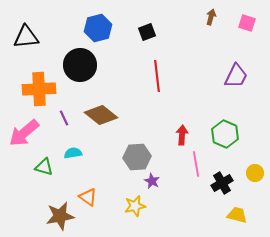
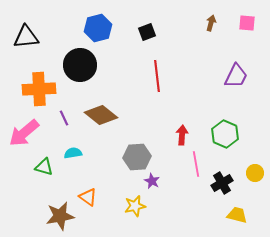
brown arrow: moved 6 px down
pink square: rotated 12 degrees counterclockwise
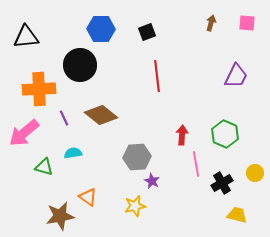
blue hexagon: moved 3 px right, 1 px down; rotated 16 degrees clockwise
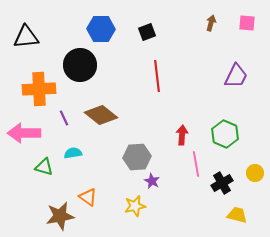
pink arrow: rotated 40 degrees clockwise
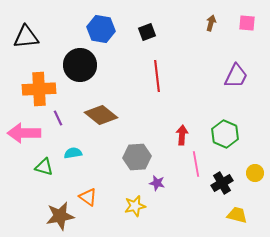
blue hexagon: rotated 8 degrees clockwise
purple line: moved 6 px left
purple star: moved 5 px right, 2 px down; rotated 14 degrees counterclockwise
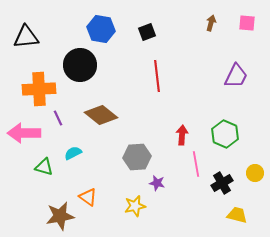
cyan semicircle: rotated 18 degrees counterclockwise
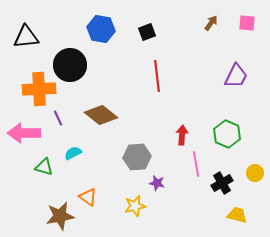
brown arrow: rotated 21 degrees clockwise
black circle: moved 10 px left
green hexagon: moved 2 px right
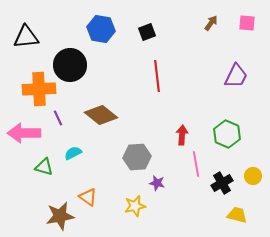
yellow circle: moved 2 px left, 3 px down
